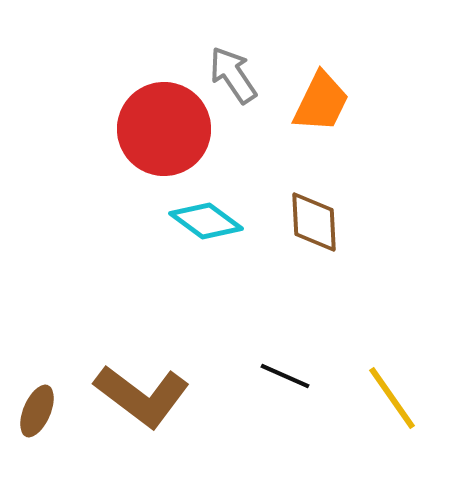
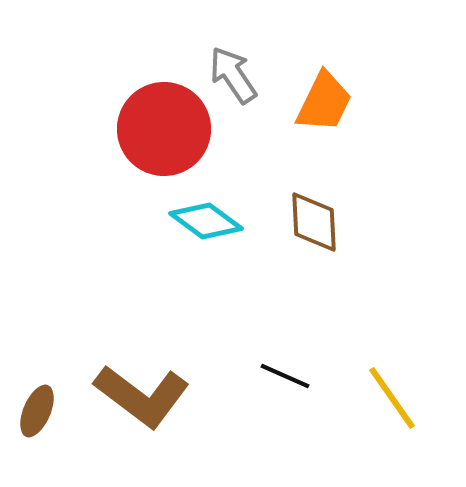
orange trapezoid: moved 3 px right
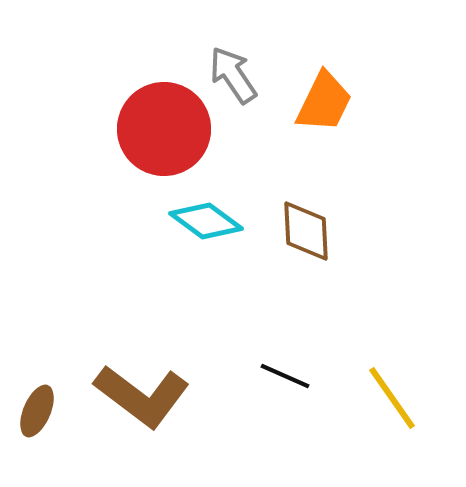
brown diamond: moved 8 px left, 9 px down
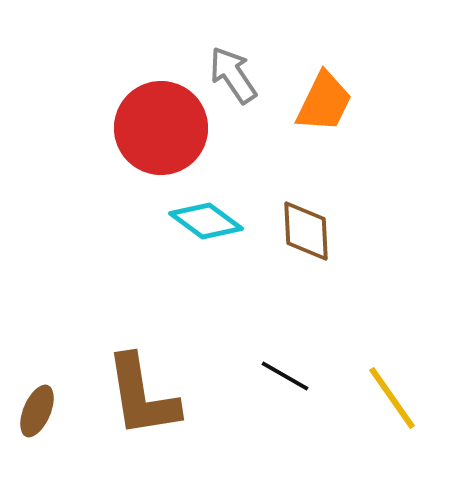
red circle: moved 3 px left, 1 px up
black line: rotated 6 degrees clockwise
brown L-shape: rotated 44 degrees clockwise
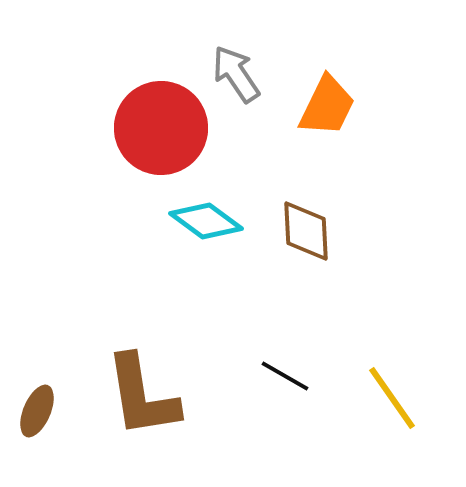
gray arrow: moved 3 px right, 1 px up
orange trapezoid: moved 3 px right, 4 px down
